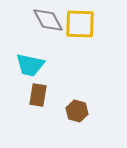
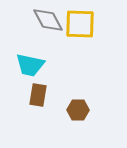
brown hexagon: moved 1 px right, 1 px up; rotated 15 degrees counterclockwise
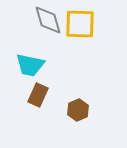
gray diamond: rotated 12 degrees clockwise
brown rectangle: rotated 15 degrees clockwise
brown hexagon: rotated 25 degrees counterclockwise
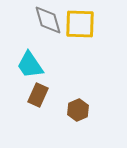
cyan trapezoid: rotated 44 degrees clockwise
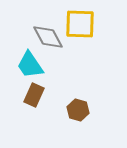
gray diamond: moved 17 px down; rotated 12 degrees counterclockwise
brown rectangle: moved 4 px left
brown hexagon: rotated 20 degrees counterclockwise
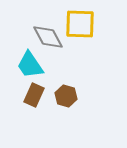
brown hexagon: moved 12 px left, 14 px up
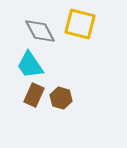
yellow square: rotated 12 degrees clockwise
gray diamond: moved 8 px left, 6 px up
brown hexagon: moved 5 px left, 2 px down
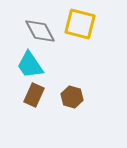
brown hexagon: moved 11 px right, 1 px up
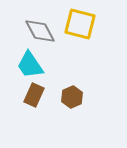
brown hexagon: rotated 20 degrees clockwise
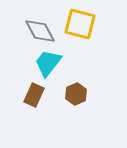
cyan trapezoid: moved 18 px right, 2 px up; rotated 72 degrees clockwise
brown hexagon: moved 4 px right, 3 px up
